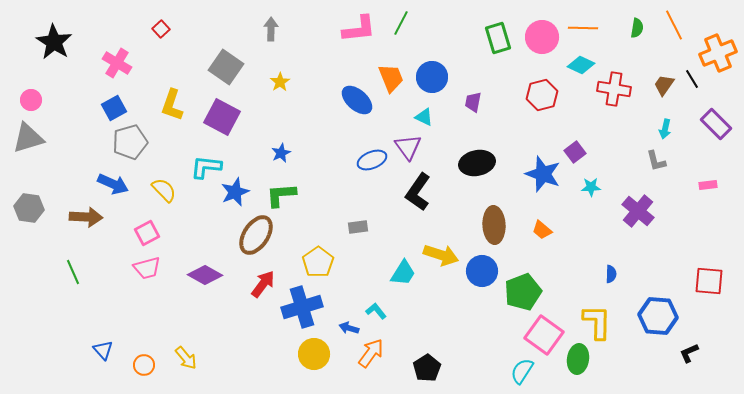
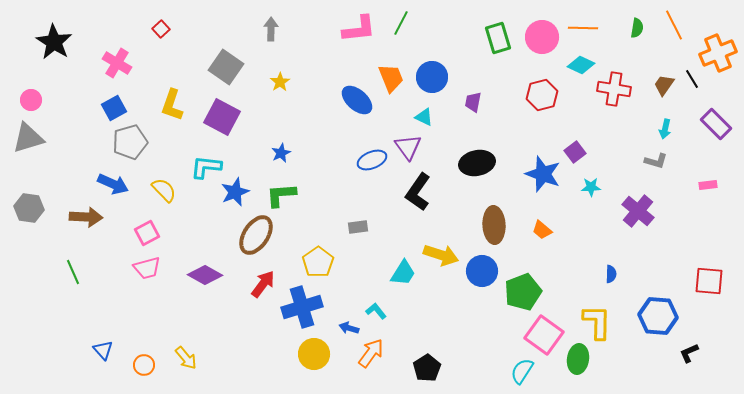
gray L-shape at (656, 161): rotated 60 degrees counterclockwise
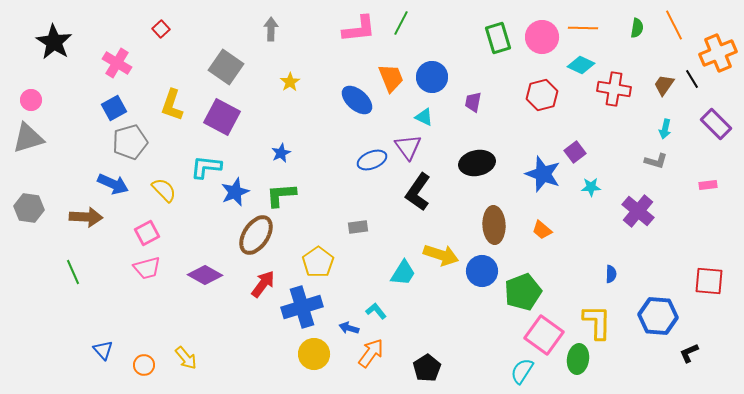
yellow star at (280, 82): moved 10 px right
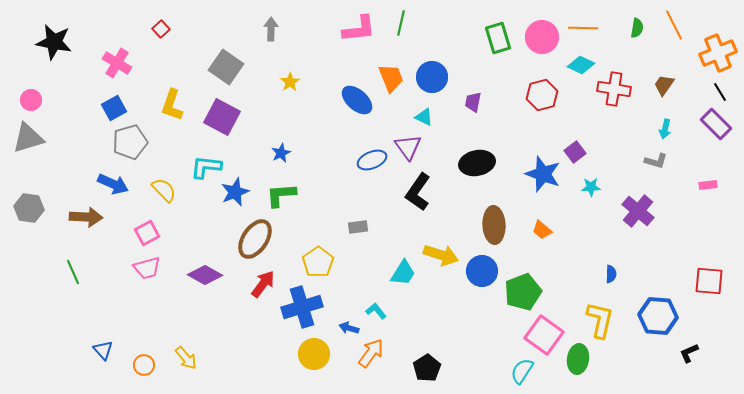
green line at (401, 23): rotated 15 degrees counterclockwise
black star at (54, 42): rotated 21 degrees counterclockwise
black line at (692, 79): moved 28 px right, 13 px down
brown ellipse at (256, 235): moved 1 px left, 4 px down
yellow L-shape at (597, 322): moved 3 px right, 2 px up; rotated 12 degrees clockwise
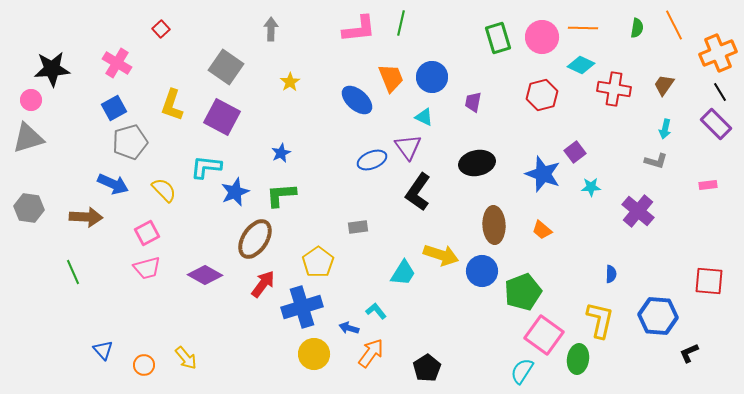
black star at (54, 42): moved 2 px left, 27 px down; rotated 15 degrees counterclockwise
